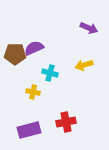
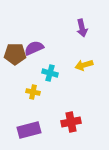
purple arrow: moved 7 px left; rotated 54 degrees clockwise
red cross: moved 5 px right
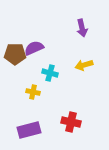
red cross: rotated 24 degrees clockwise
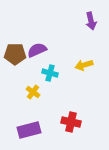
purple arrow: moved 9 px right, 7 px up
purple semicircle: moved 3 px right, 2 px down
yellow cross: rotated 24 degrees clockwise
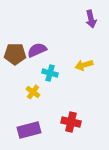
purple arrow: moved 2 px up
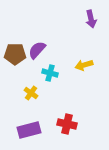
purple semicircle: rotated 24 degrees counterclockwise
yellow cross: moved 2 px left, 1 px down
red cross: moved 4 px left, 2 px down
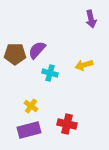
yellow cross: moved 13 px down
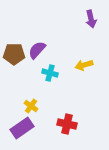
brown pentagon: moved 1 px left
purple rectangle: moved 7 px left, 2 px up; rotated 20 degrees counterclockwise
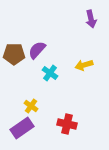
cyan cross: rotated 21 degrees clockwise
